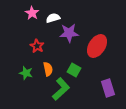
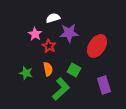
pink star: moved 3 px right, 21 px down
red star: moved 12 px right
purple rectangle: moved 4 px left, 3 px up
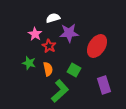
green star: moved 3 px right, 10 px up
green L-shape: moved 1 px left, 2 px down
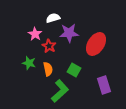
red ellipse: moved 1 px left, 2 px up
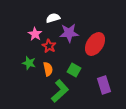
red ellipse: moved 1 px left
